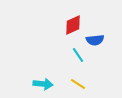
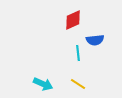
red diamond: moved 5 px up
cyan line: moved 2 px up; rotated 28 degrees clockwise
cyan arrow: rotated 18 degrees clockwise
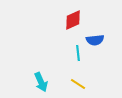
cyan arrow: moved 2 px left, 2 px up; rotated 42 degrees clockwise
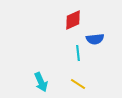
blue semicircle: moved 1 px up
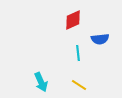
blue semicircle: moved 5 px right
yellow line: moved 1 px right, 1 px down
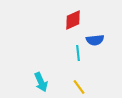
blue semicircle: moved 5 px left, 1 px down
yellow line: moved 2 px down; rotated 21 degrees clockwise
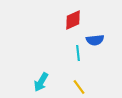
cyan arrow: rotated 54 degrees clockwise
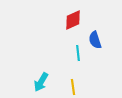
blue semicircle: rotated 78 degrees clockwise
yellow line: moved 6 px left; rotated 28 degrees clockwise
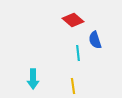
red diamond: rotated 65 degrees clockwise
cyan arrow: moved 8 px left, 3 px up; rotated 30 degrees counterclockwise
yellow line: moved 1 px up
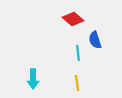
red diamond: moved 1 px up
yellow line: moved 4 px right, 3 px up
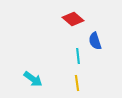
blue semicircle: moved 1 px down
cyan line: moved 3 px down
cyan arrow: rotated 54 degrees counterclockwise
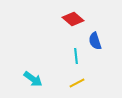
cyan line: moved 2 px left
yellow line: rotated 70 degrees clockwise
